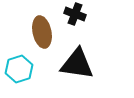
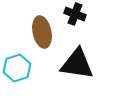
cyan hexagon: moved 2 px left, 1 px up
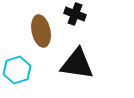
brown ellipse: moved 1 px left, 1 px up
cyan hexagon: moved 2 px down
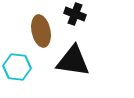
black triangle: moved 4 px left, 3 px up
cyan hexagon: moved 3 px up; rotated 24 degrees clockwise
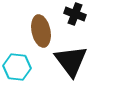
black triangle: moved 2 px left; rotated 45 degrees clockwise
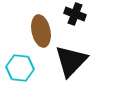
black triangle: rotated 21 degrees clockwise
cyan hexagon: moved 3 px right, 1 px down
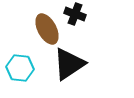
brown ellipse: moved 6 px right, 2 px up; rotated 16 degrees counterclockwise
black triangle: moved 2 px left, 3 px down; rotated 12 degrees clockwise
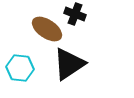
brown ellipse: rotated 28 degrees counterclockwise
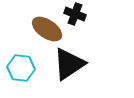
cyan hexagon: moved 1 px right
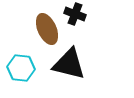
brown ellipse: rotated 32 degrees clockwise
black triangle: rotated 48 degrees clockwise
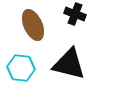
brown ellipse: moved 14 px left, 4 px up
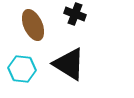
black triangle: rotated 18 degrees clockwise
cyan hexagon: moved 1 px right, 1 px down
